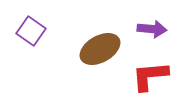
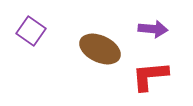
purple arrow: moved 1 px right
brown ellipse: rotated 54 degrees clockwise
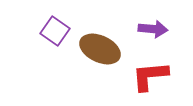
purple square: moved 24 px right
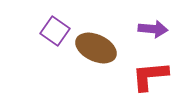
brown ellipse: moved 4 px left, 1 px up
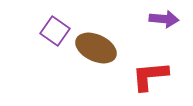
purple arrow: moved 11 px right, 10 px up
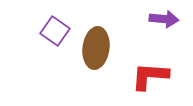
brown ellipse: rotated 72 degrees clockwise
red L-shape: rotated 9 degrees clockwise
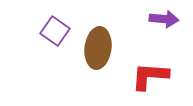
brown ellipse: moved 2 px right
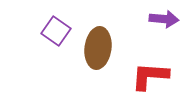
purple square: moved 1 px right
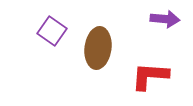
purple arrow: moved 1 px right
purple square: moved 4 px left
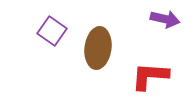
purple arrow: rotated 8 degrees clockwise
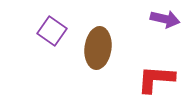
red L-shape: moved 6 px right, 3 px down
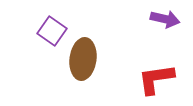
brown ellipse: moved 15 px left, 11 px down
red L-shape: rotated 12 degrees counterclockwise
